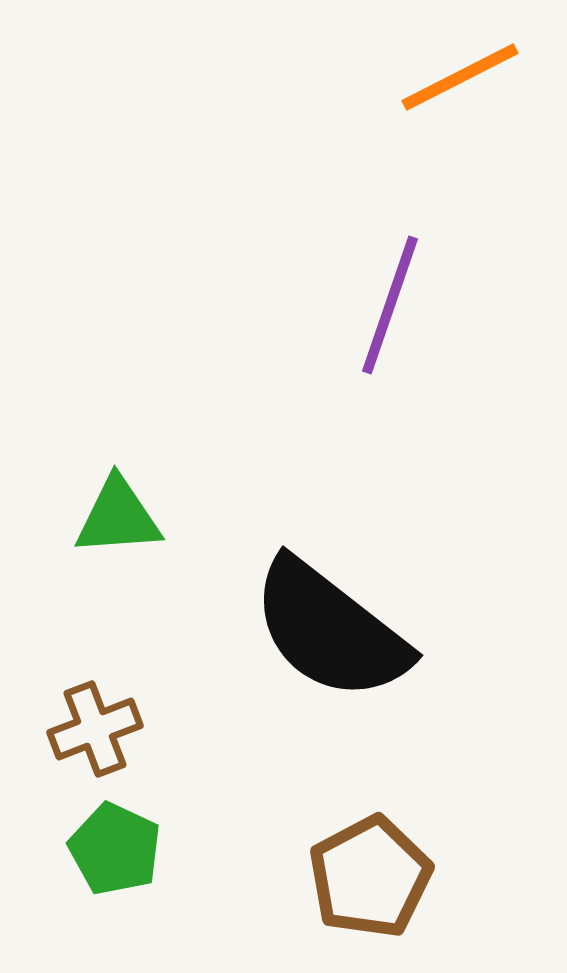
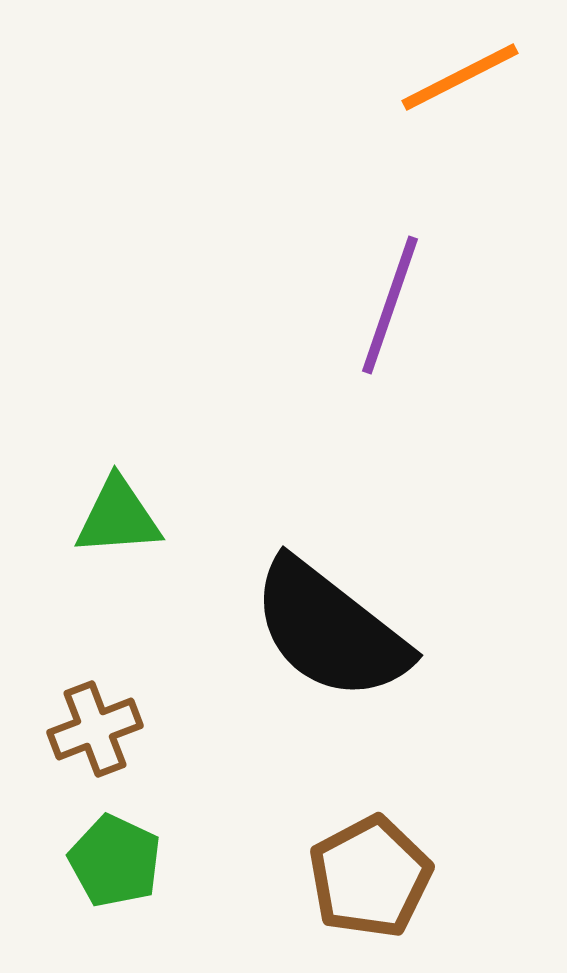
green pentagon: moved 12 px down
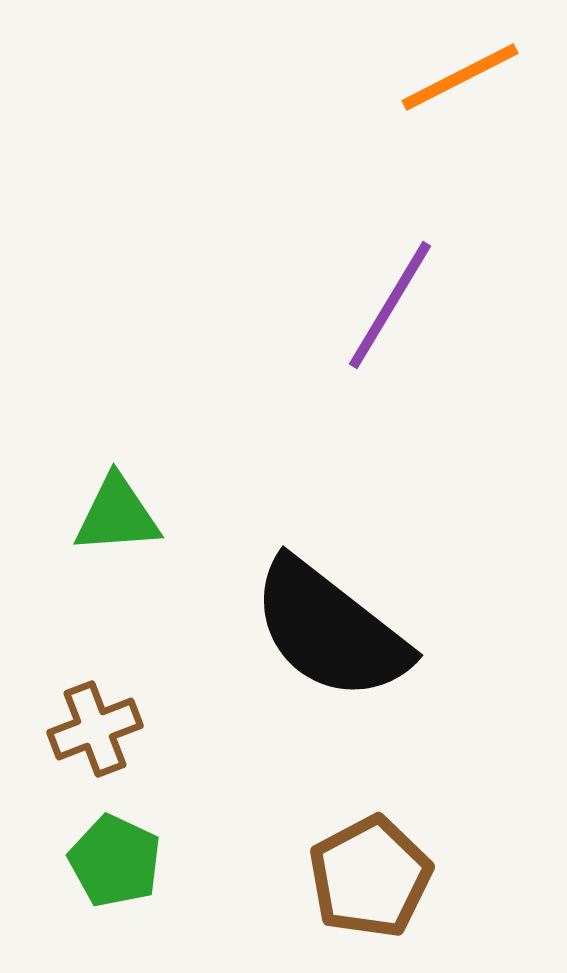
purple line: rotated 12 degrees clockwise
green triangle: moved 1 px left, 2 px up
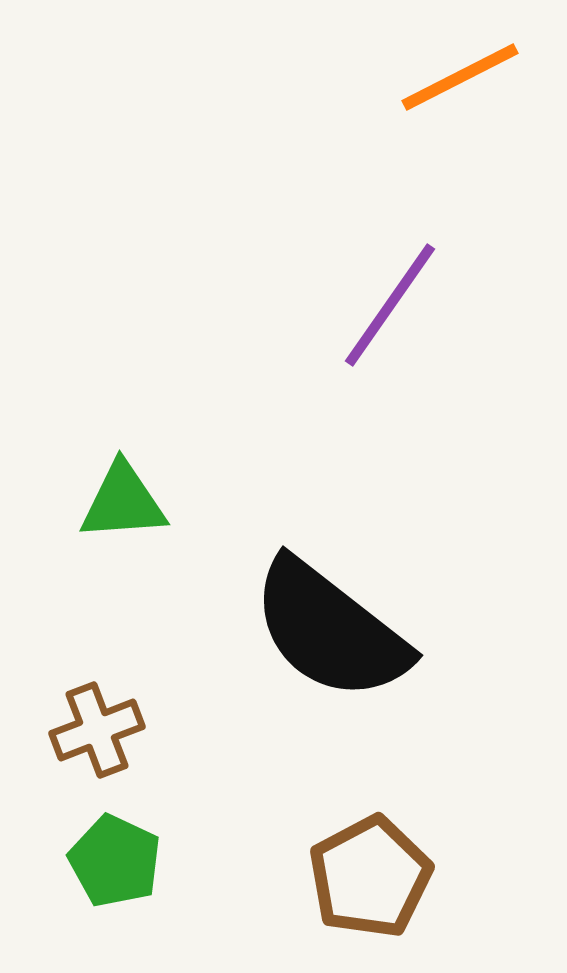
purple line: rotated 4 degrees clockwise
green triangle: moved 6 px right, 13 px up
brown cross: moved 2 px right, 1 px down
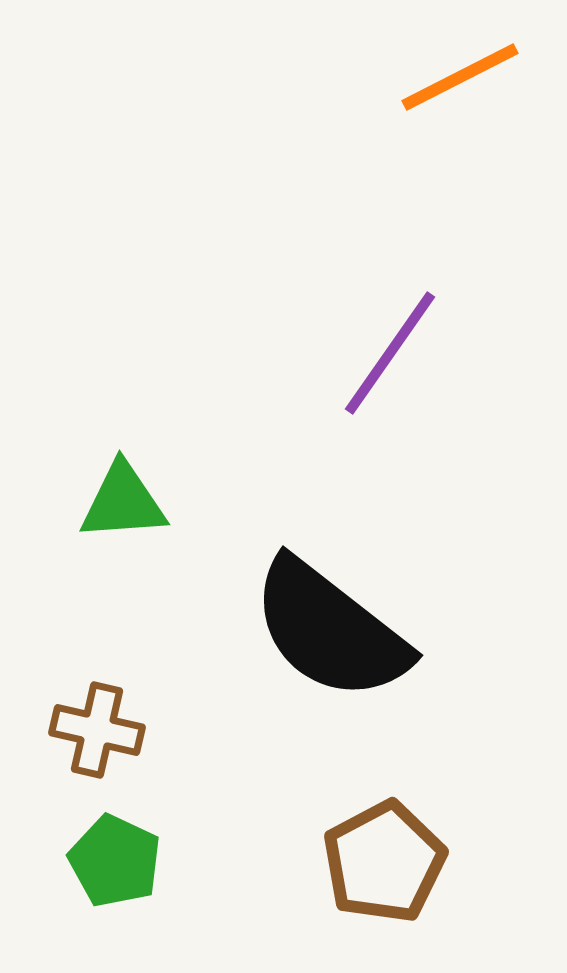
purple line: moved 48 px down
brown cross: rotated 34 degrees clockwise
brown pentagon: moved 14 px right, 15 px up
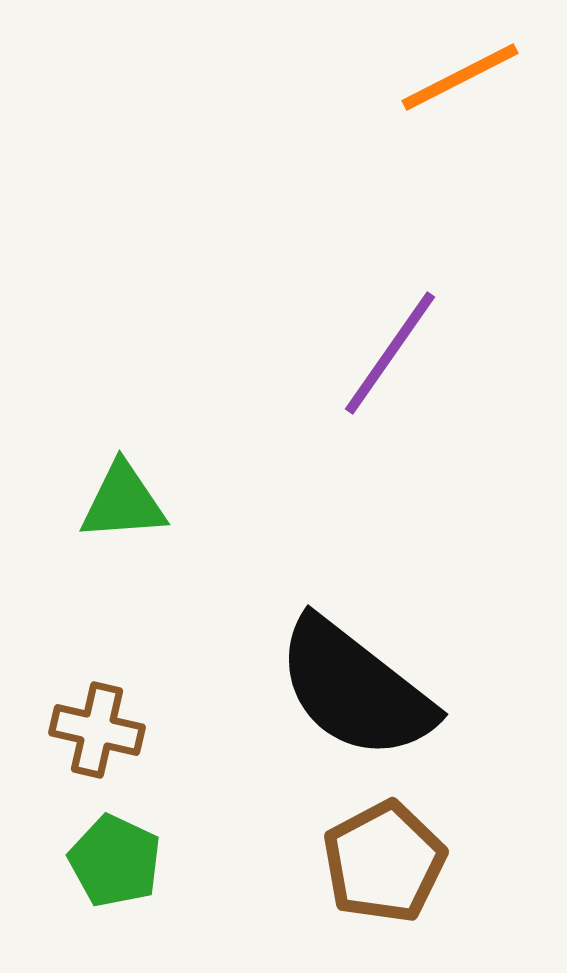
black semicircle: moved 25 px right, 59 px down
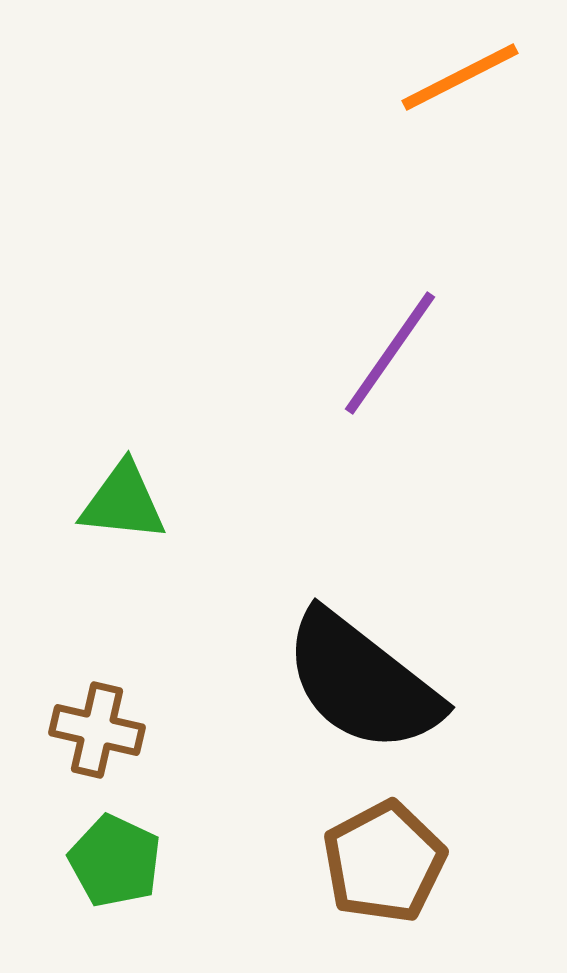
green triangle: rotated 10 degrees clockwise
black semicircle: moved 7 px right, 7 px up
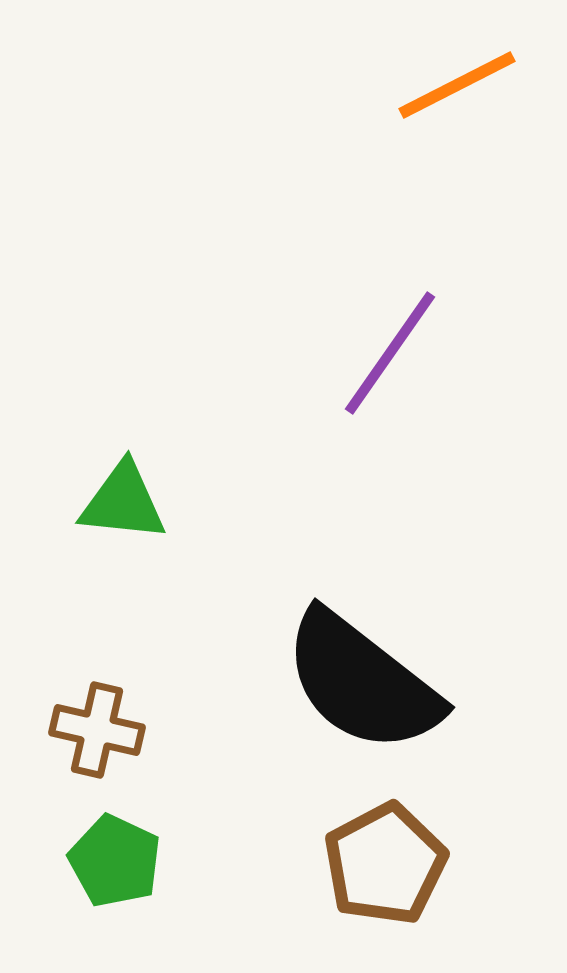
orange line: moved 3 px left, 8 px down
brown pentagon: moved 1 px right, 2 px down
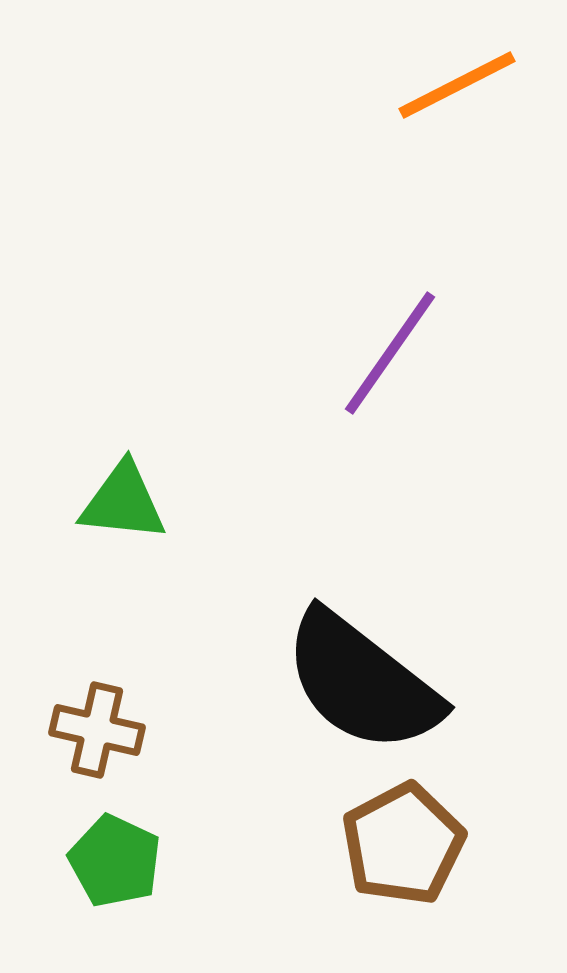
brown pentagon: moved 18 px right, 20 px up
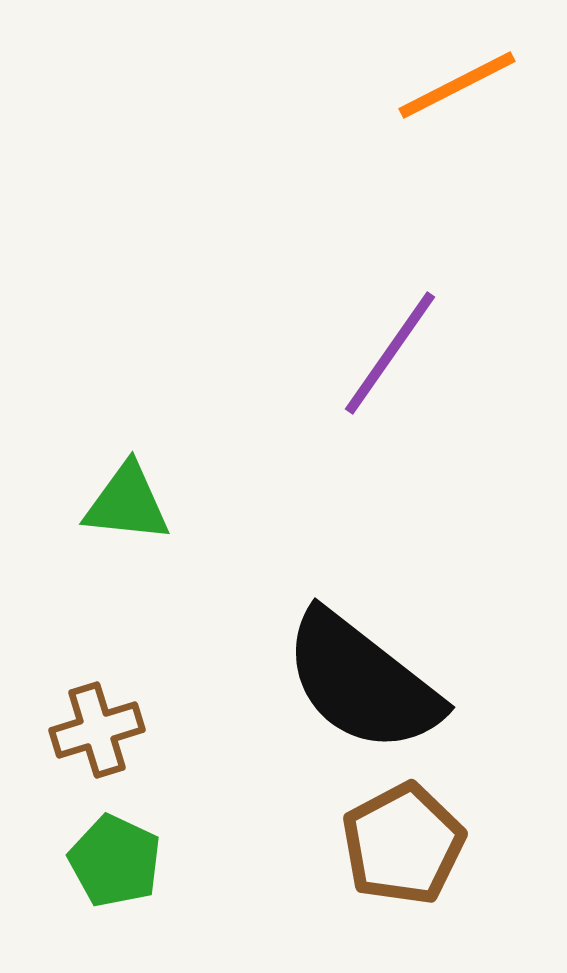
green triangle: moved 4 px right, 1 px down
brown cross: rotated 30 degrees counterclockwise
